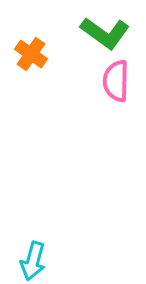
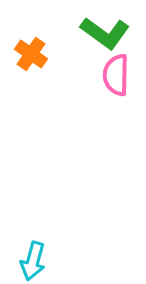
pink semicircle: moved 6 px up
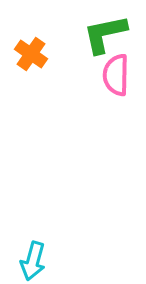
green L-shape: moved 1 px down; rotated 132 degrees clockwise
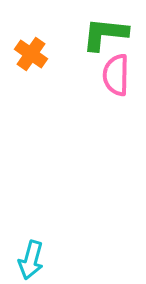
green L-shape: rotated 18 degrees clockwise
cyan arrow: moved 2 px left, 1 px up
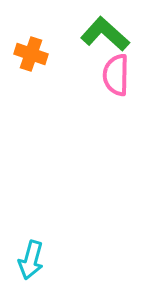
green L-shape: rotated 36 degrees clockwise
orange cross: rotated 16 degrees counterclockwise
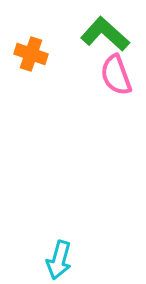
pink semicircle: rotated 21 degrees counterclockwise
cyan arrow: moved 28 px right
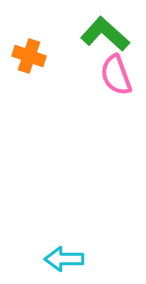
orange cross: moved 2 px left, 2 px down
cyan arrow: moved 5 px right, 1 px up; rotated 75 degrees clockwise
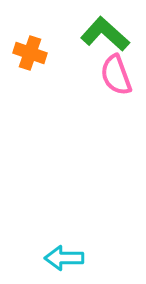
orange cross: moved 1 px right, 3 px up
cyan arrow: moved 1 px up
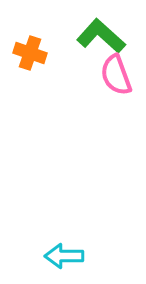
green L-shape: moved 4 px left, 2 px down
cyan arrow: moved 2 px up
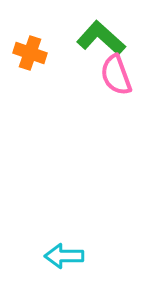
green L-shape: moved 2 px down
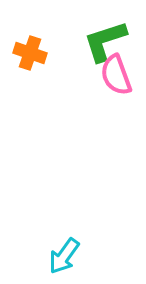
green L-shape: moved 4 px right, 3 px down; rotated 60 degrees counterclockwise
cyan arrow: rotated 54 degrees counterclockwise
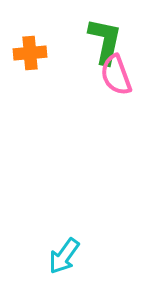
green L-shape: rotated 120 degrees clockwise
orange cross: rotated 24 degrees counterclockwise
